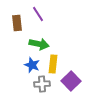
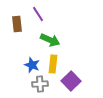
brown rectangle: moved 1 px down
green arrow: moved 11 px right, 4 px up; rotated 12 degrees clockwise
gray cross: moved 2 px left
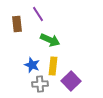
yellow rectangle: moved 2 px down
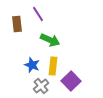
gray cross: moved 1 px right, 2 px down; rotated 35 degrees counterclockwise
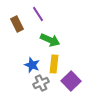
brown rectangle: rotated 21 degrees counterclockwise
yellow rectangle: moved 1 px right, 2 px up
gray cross: moved 3 px up; rotated 14 degrees clockwise
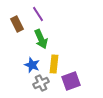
green arrow: moved 9 px left, 1 px up; rotated 42 degrees clockwise
purple square: rotated 24 degrees clockwise
